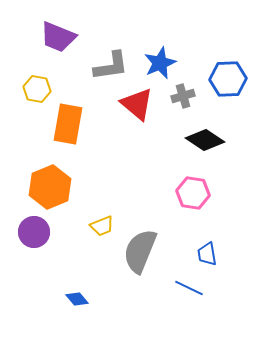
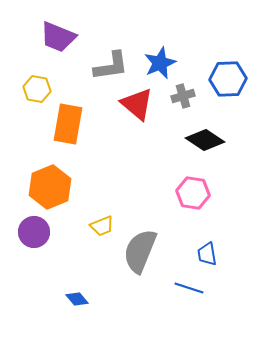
blue line: rotated 8 degrees counterclockwise
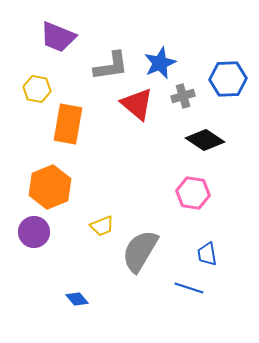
gray semicircle: rotated 9 degrees clockwise
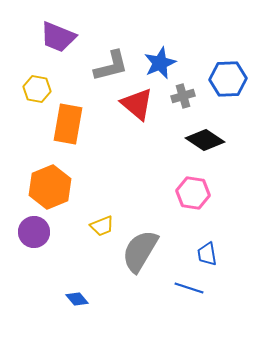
gray L-shape: rotated 6 degrees counterclockwise
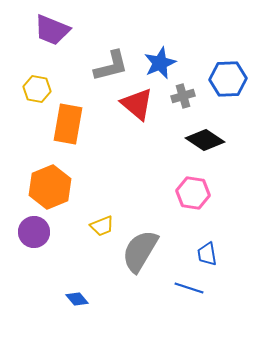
purple trapezoid: moved 6 px left, 7 px up
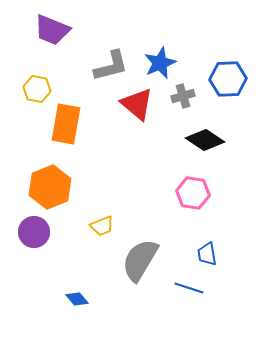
orange rectangle: moved 2 px left
gray semicircle: moved 9 px down
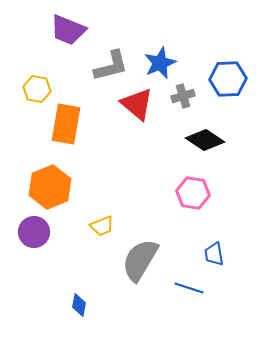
purple trapezoid: moved 16 px right
blue trapezoid: moved 7 px right
blue diamond: moved 2 px right, 6 px down; rotated 50 degrees clockwise
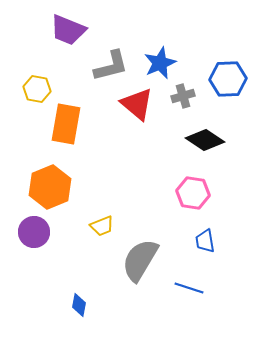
blue trapezoid: moved 9 px left, 13 px up
